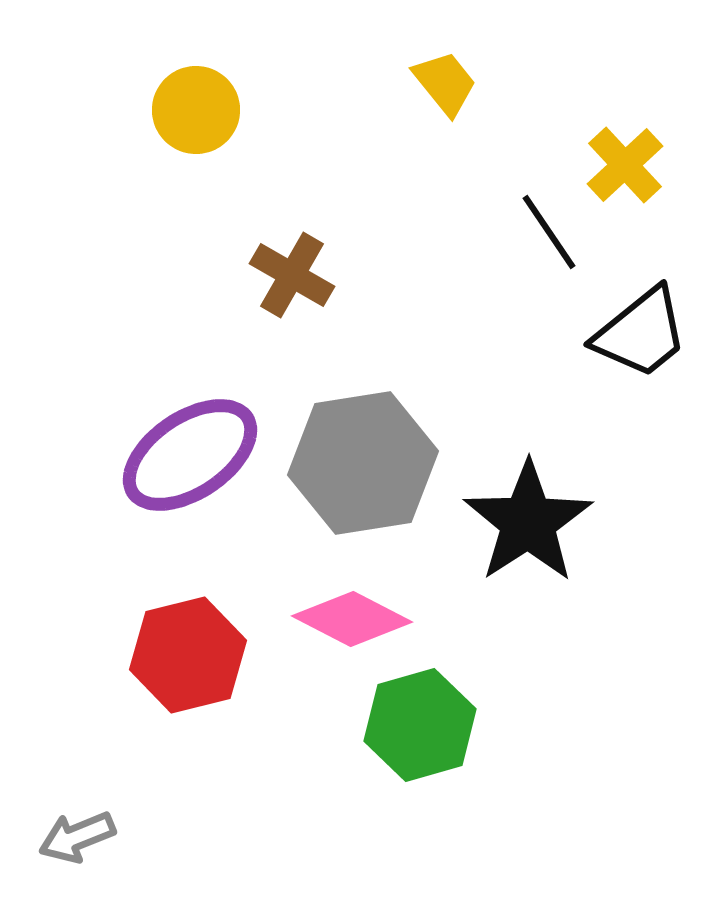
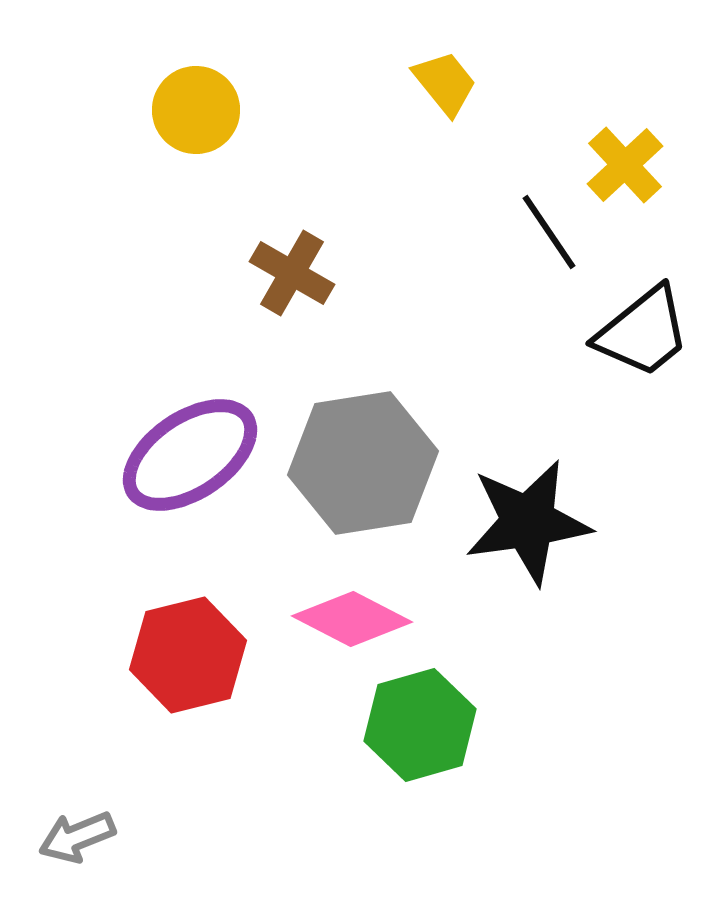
brown cross: moved 2 px up
black trapezoid: moved 2 px right, 1 px up
black star: rotated 25 degrees clockwise
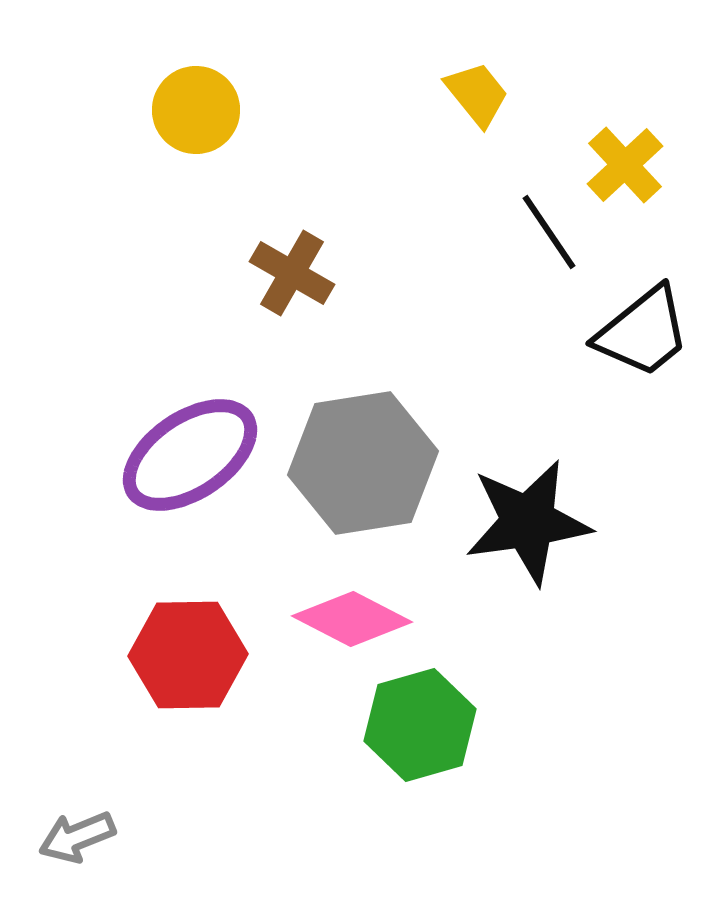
yellow trapezoid: moved 32 px right, 11 px down
red hexagon: rotated 13 degrees clockwise
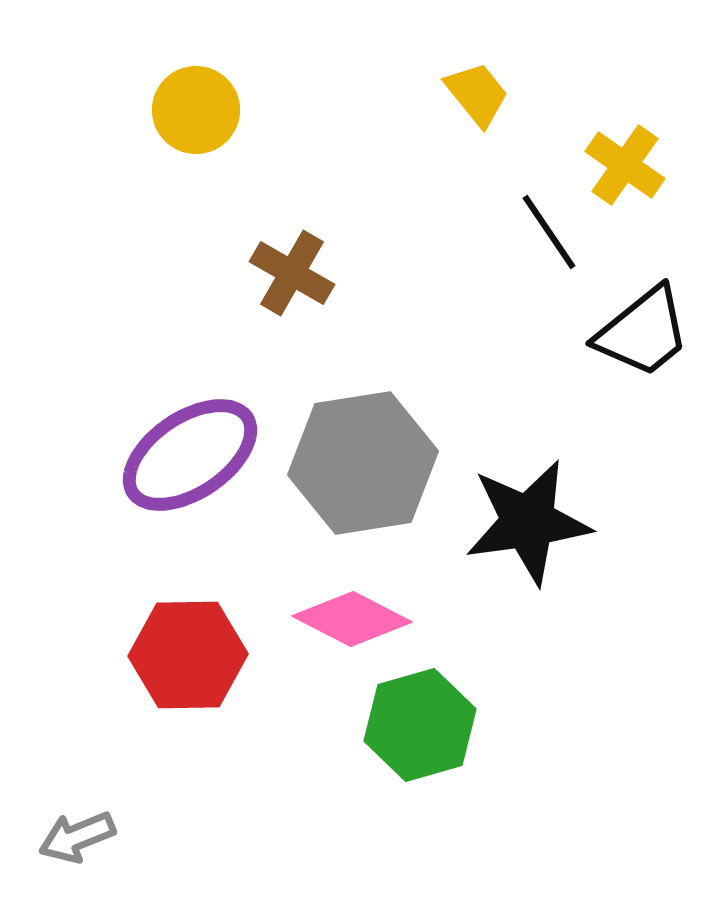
yellow cross: rotated 12 degrees counterclockwise
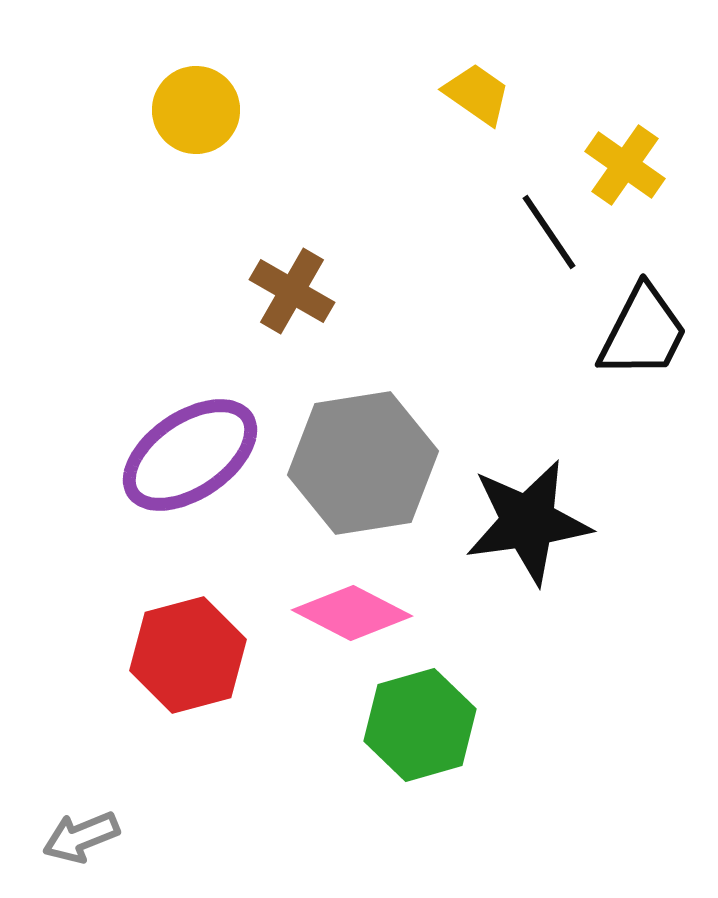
yellow trapezoid: rotated 16 degrees counterclockwise
brown cross: moved 18 px down
black trapezoid: rotated 24 degrees counterclockwise
pink diamond: moved 6 px up
red hexagon: rotated 14 degrees counterclockwise
gray arrow: moved 4 px right
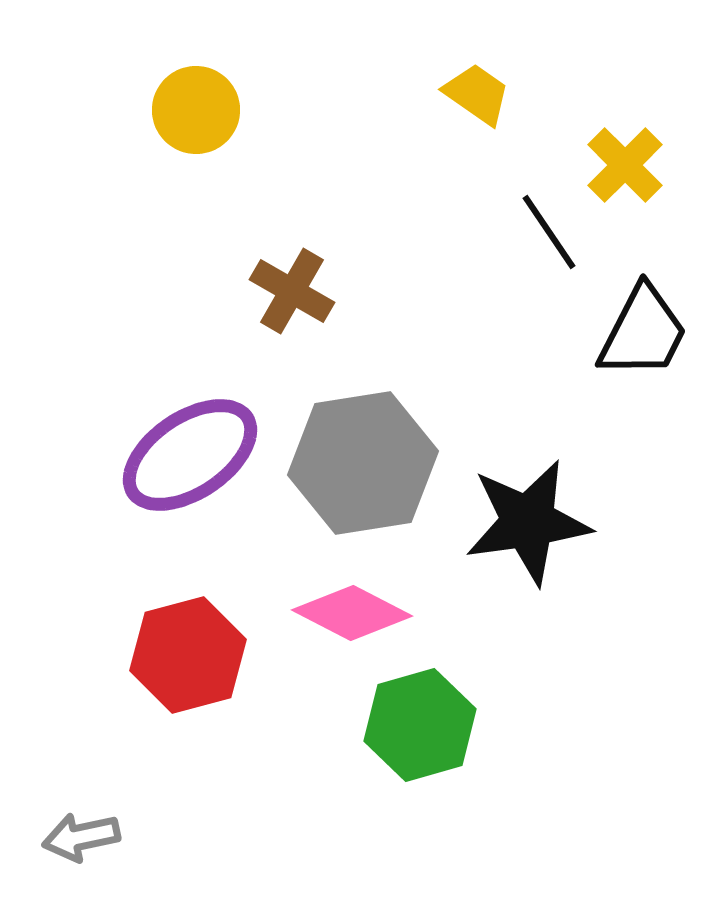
yellow cross: rotated 10 degrees clockwise
gray arrow: rotated 10 degrees clockwise
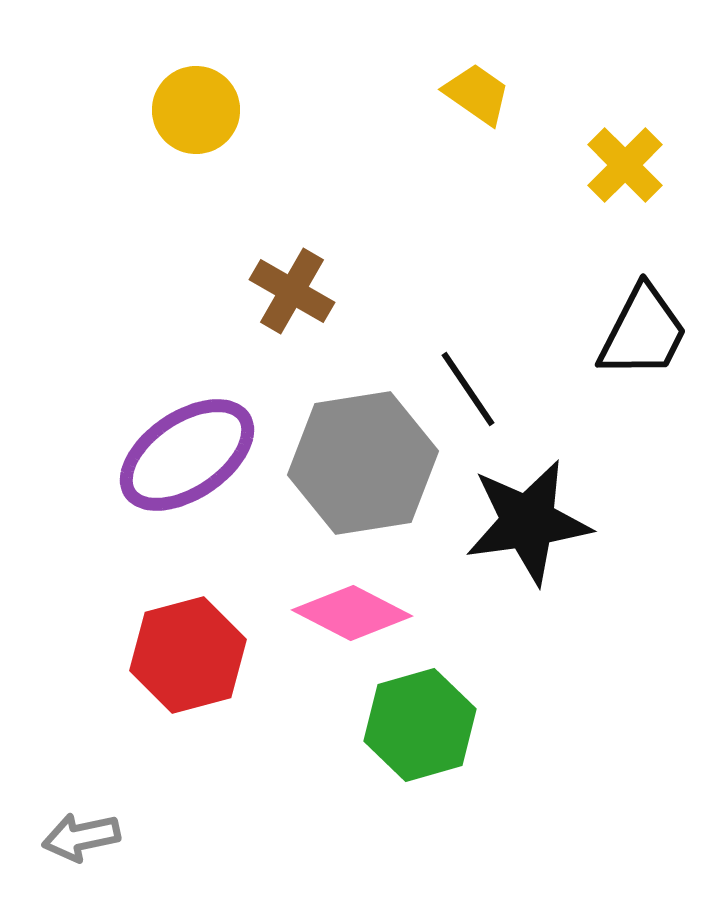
black line: moved 81 px left, 157 px down
purple ellipse: moved 3 px left
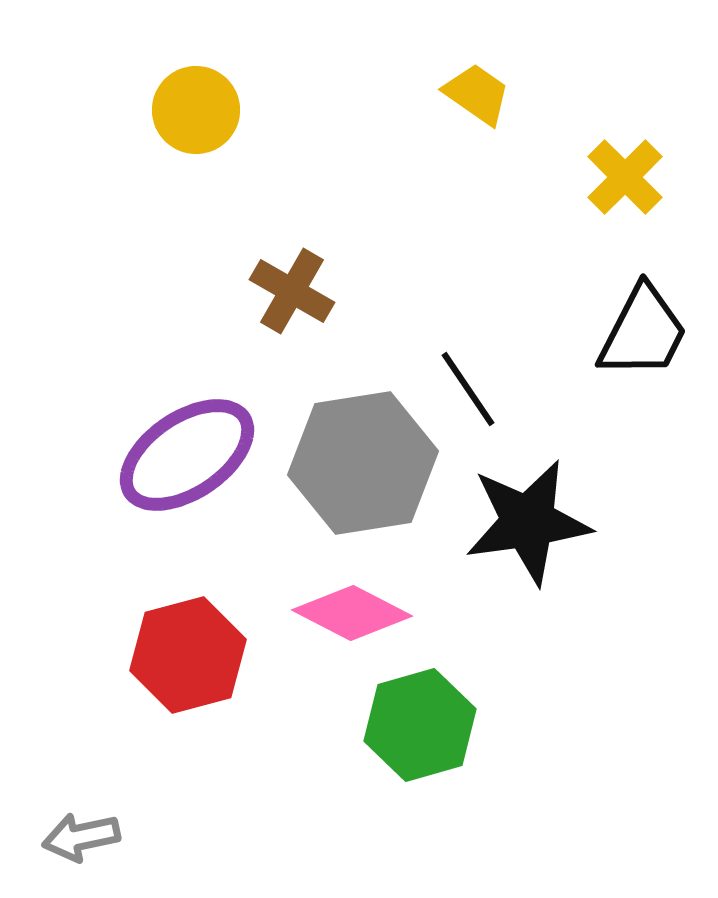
yellow cross: moved 12 px down
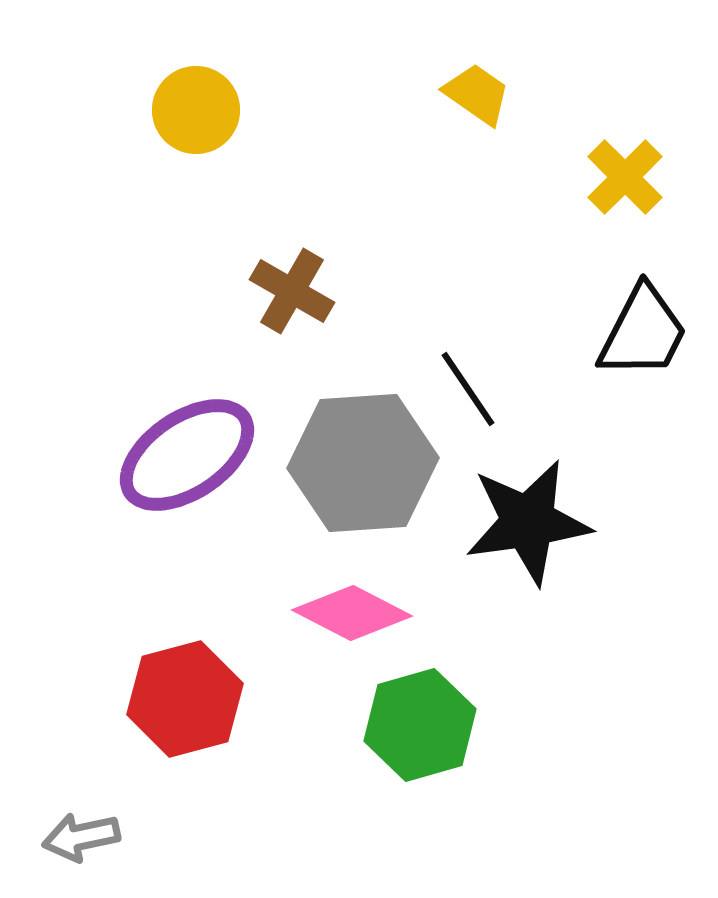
gray hexagon: rotated 5 degrees clockwise
red hexagon: moved 3 px left, 44 px down
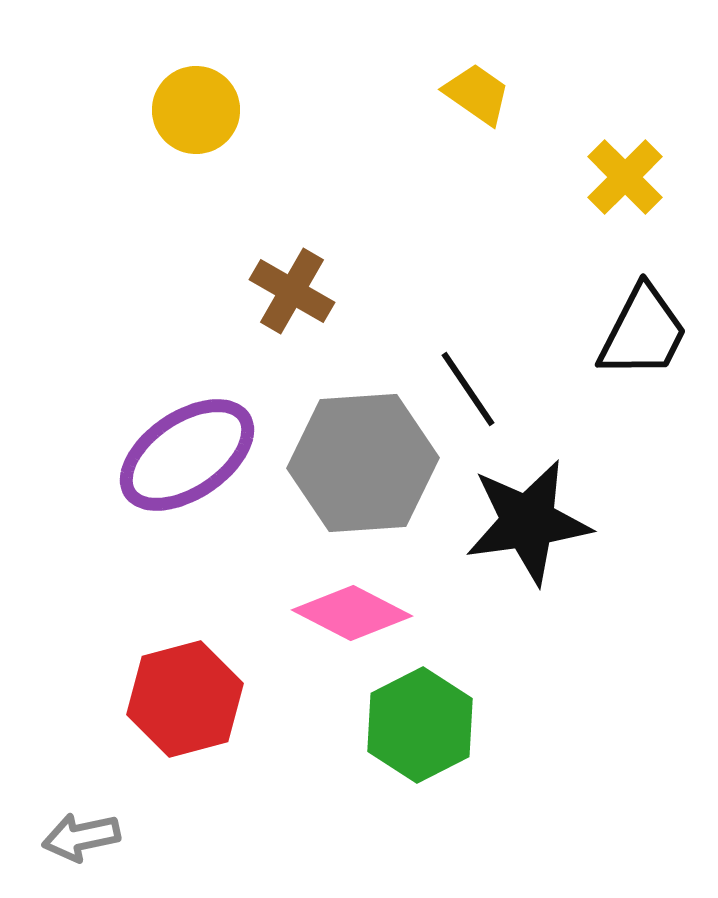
green hexagon: rotated 11 degrees counterclockwise
